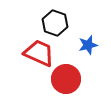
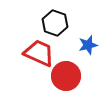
red circle: moved 3 px up
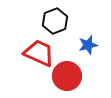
black hexagon: moved 2 px up; rotated 20 degrees clockwise
red circle: moved 1 px right
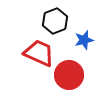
blue star: moved 4 px left, 5 px up
red circle: moved 2 px right, 1 px up
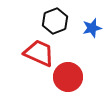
blue star: moved 8 px right, 12 px up
red circle: moved 1 px left, 2 px down
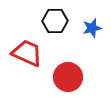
black hexagon: rotated 20 degrees clockwise
red trapezoid: moved 12 px left
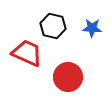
black hexagon: moved 2 px left, 5 px down; rotated 15 degrees clockwise
blue star: rotated 18 degrees clockwise
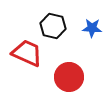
red circle: moved 1 px right
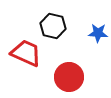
blue star: moved 6 px right, 5 px down
red trapezoid: moved 1 px left
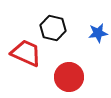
black hexagon: moved 2 px down
blue star: rotated 12 degrees counterclockwise
